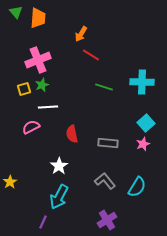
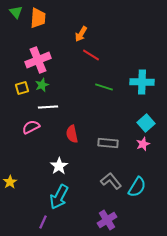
yellow square: moved 2 px left, 1 px up
gray L-shape: moved 6 px right
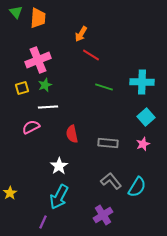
green star: moved 3 px right
cyan square: moved 6 px up
yellow star: moved 11 px down
purple cross: moved 4 px left, 5 px up
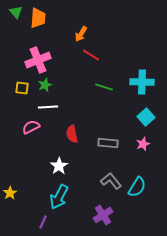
yellow square: rotated 24 degrees clockwise
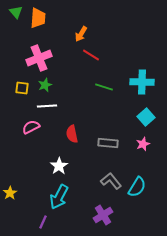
pink cross: moved 1 px right, 2 px up
white line: moved 1 px left, 1 px up
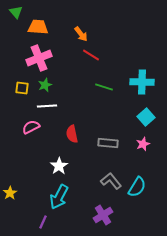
orange trapezoid: moved 9 px down; rotated 90 degrees counterclockwise
orange arrow: rotated 70 degrees counterclockwise
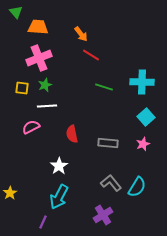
gray L-shape: moved 2 px down
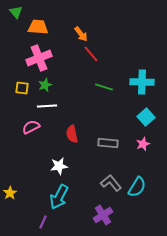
red line: moved 1 px up; rotated 18 degrees clockwise
white star: rotated 24 degrees clockwise
